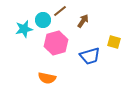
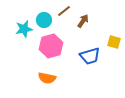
brown line: moved 4 px right
cyan circle: moved 1 px right
pink hexagon: moved 5 px left, 3 px down
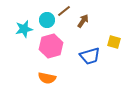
cyan circle: moved 3 px right
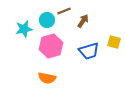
brown line: rotated 16 degrees clockwise
blue trapezoid: moved 1 px left, 5 px up
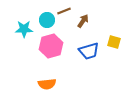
cyan star: rotated 12 degrees clockwise
orange semicircle: moved 6 px down; rotated 18 degrees counterclockwise
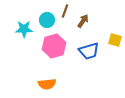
brown line: moved 1 px right; rotated 48 degrees counterclockwise
yellow square: moved 1 px right, 2 px up
pink hexagon: moved 3 px right
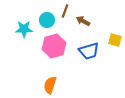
brown arrow: rotated 96 degrees counterclockwise
orange semicircle: moved 3 px right, 1 px down; rotated 114 degrees clockwise
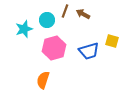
brown arrow: moved 7 px up
cyan star: rotated 18 degrees counterclockwise
yellow square: moved 3 px left, 1 px down
pink hexagon: moved 2 px down
orange semicircle: moved 7 px left, 5 px up
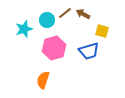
brown line: moved 2 px down; rotated 32 degrees clockwise
yellow square: moved 10 px left, 10 px up
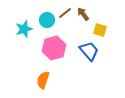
brown arrow: rotated 24 degrees clockwise
yellow square: moved 2 px left, 1 px up
blue trapezoid: rotated 115 degrees counterclockwise
